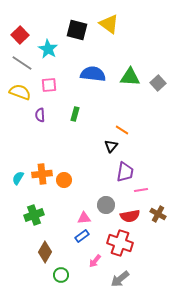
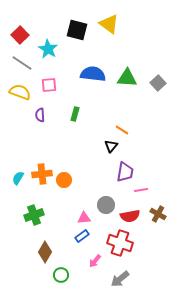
green triangle: moved 3 px left, 1 px down
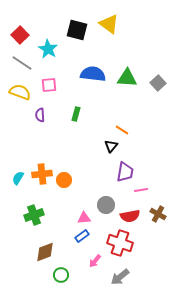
green rectangle: moved 1 px right
brown diamond: rotated 40 degrees clockwise
gray arrow: moved 2 px up
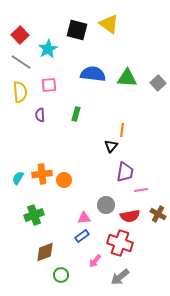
cyan star: rotated 12 degrees clockwise
gray line: moved 1 px left, 1 px up
yellow semicircle: rotated 65 degrees clockwise
orange line: rotated 64 degrees clockwise
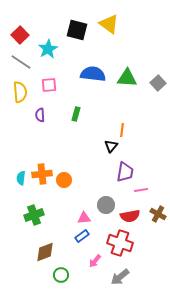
cyan semicircle: moved 3 px right; rotated 24 degrees counterclockwise
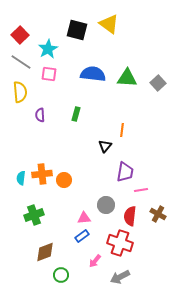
pink square: moved 11 px up; rotated 14 degrees clockwise
black triangle: moved 6 px left
red semicircle: rotated 108 degrees clockwise
gray arrow: rotated 12 degrees clockwise
